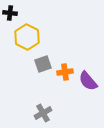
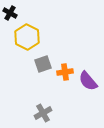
black cross: rotated 24 degrees clockwise
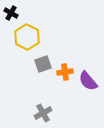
black cross: moved 1 px right
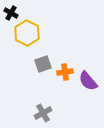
yellow hexagon: moved 4 px up
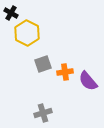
gray cross: rotated 12 degrees clockwise
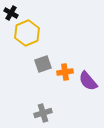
yellow hexagon: rotated 10 degrees clockwise
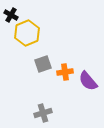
black cross: moved 2 px down
